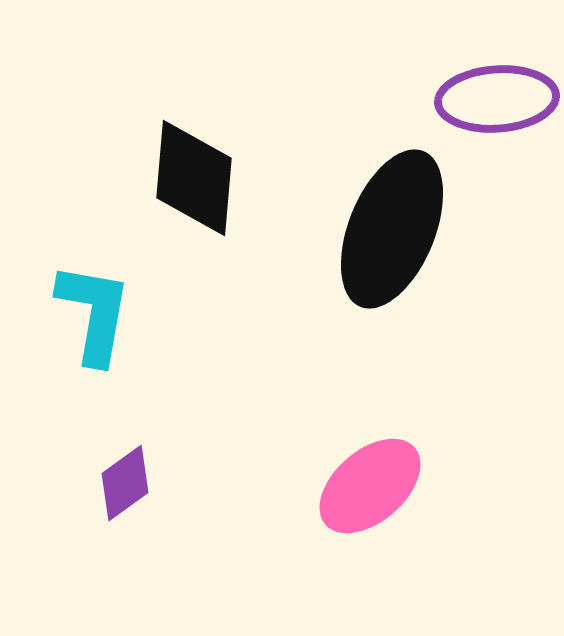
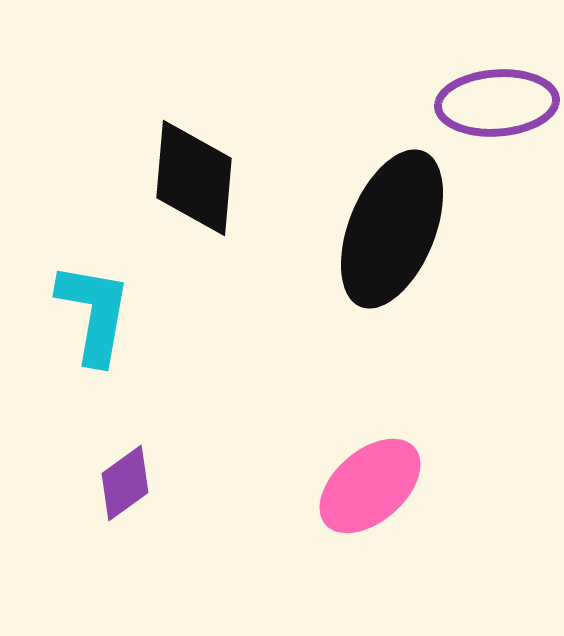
purple ellipse: moved 4 px down
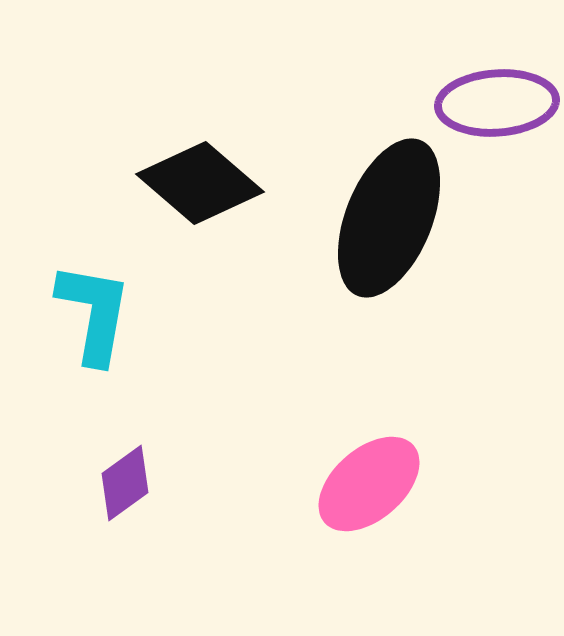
black diamond: moved 6 px right, 5 px down; rotated 54 degrees counterclockwise
black ellipse: moved 3 px left, 11 px up
pink ellipse: moved 1 px left, 2 px up
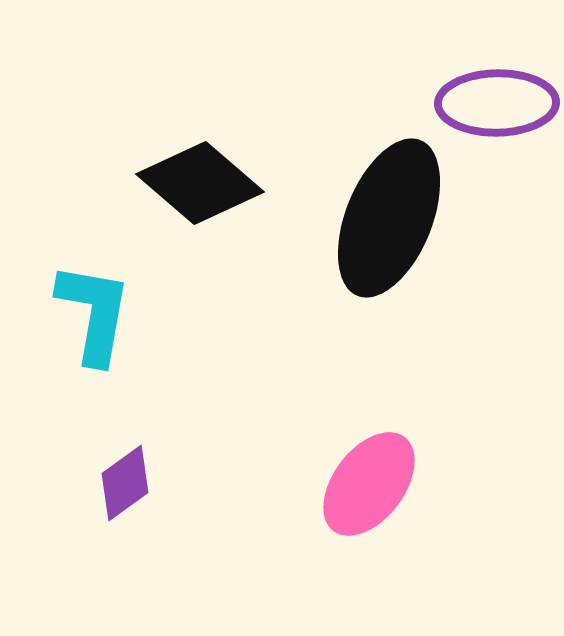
purple ellipse: rotated 3 degrees clockwise
pink ellipse: rotated 12 degrees counterclockwise
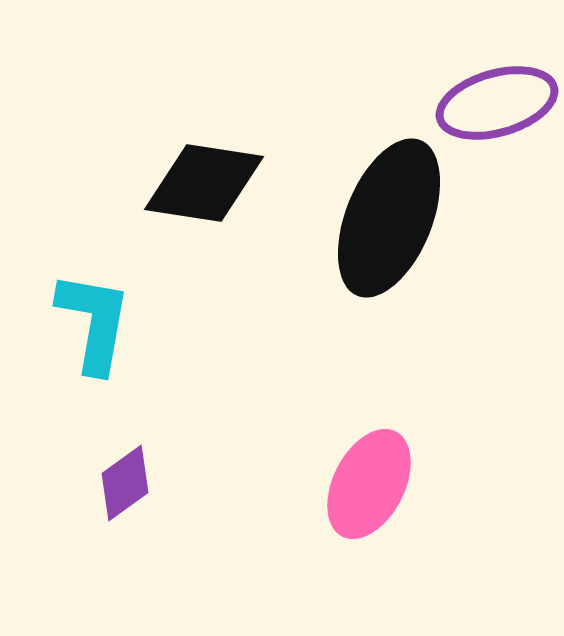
purple ellipse: rotated 15 degrees counterclockwise
black diamond: moved 4 px right; rotated 32 degrees counterclockwise
cyan L-shape: moved 9 px down
pink ellipse: rotated 10 degrees counterclockwise
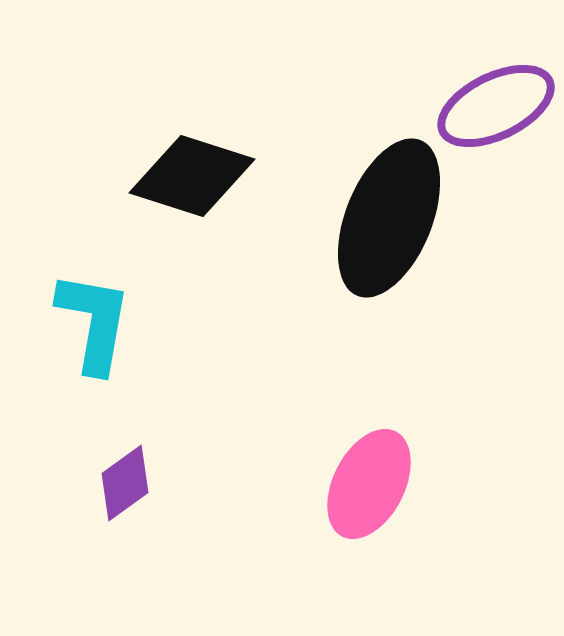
purple ellipse: moved 1 px left, 3 px down; rotated 10 degrees counterclockwise
black diamond: moved 12 px left, 7 px up; rotated 9 degrees clockwise
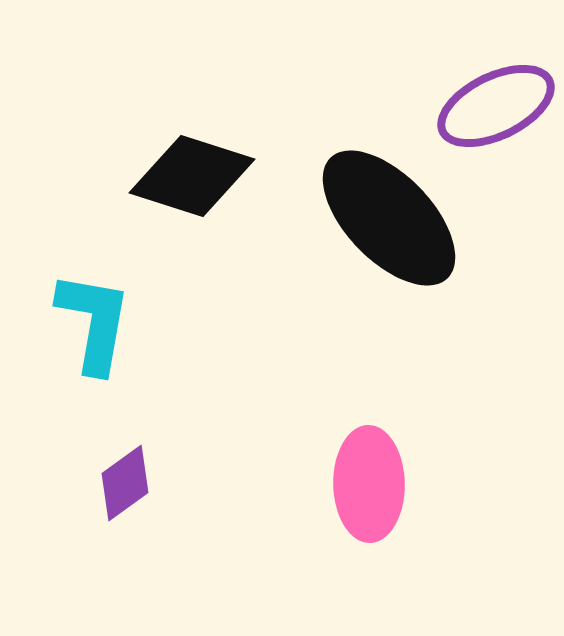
black ellipse: rotated 66 degrees counterclockwise
pink ellipse: rotated 28 degrees counterclockwise
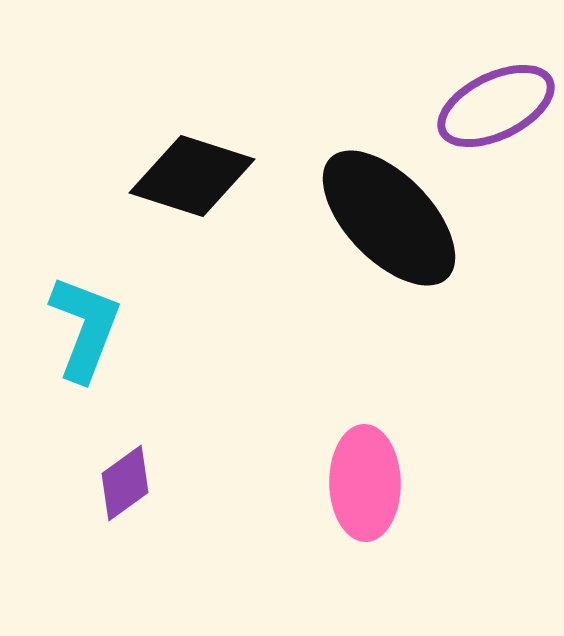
cyan L-shape: moved 9 px left, 6 px down; rotated 11 degrees clockwise
pink ellipse: moved 4 px left, 1 px up
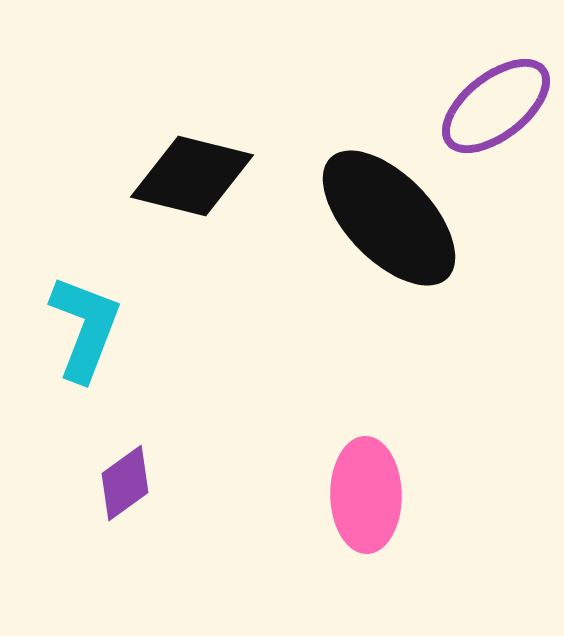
purple ellipse: rotated 12 degrees counterclockwise
black diamond: rotated 4 degrees counterclockwise
pink ellipse: moved 1 px right, 12 px down
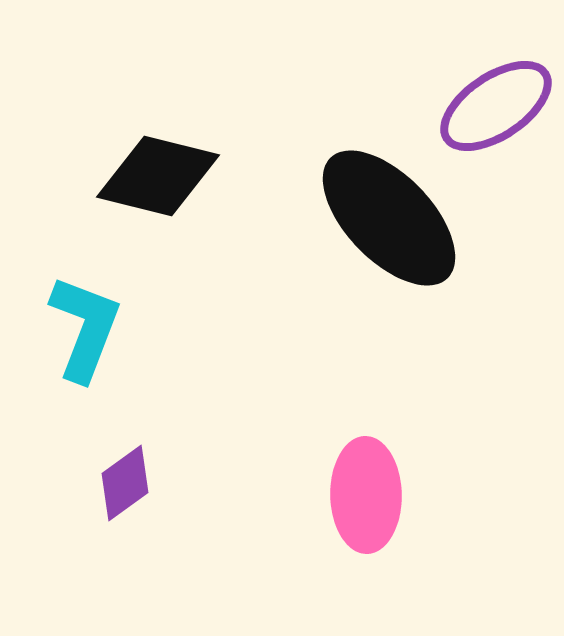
purple ellipse: rotated 4 degrees clockwise
black diamond: moved 34 px left
